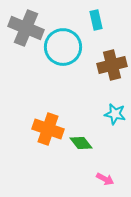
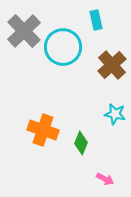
gray cross: moved 2 px left, 3 px down; rotated 24 degrees clockwise
brown cross: rotated 28 degrees counterclockwise
orange cross: moved 5 px left, 1 px down
green diamond: rotated 60 degrees clockwise
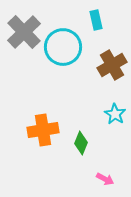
gray cross: moved 1 px down
brown cross: rotated 12 degrees clockwise
cyan star: rotated 20 degrees clockwise
orange cross: rotated 28 degrees counterclockwise
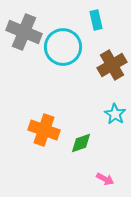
gray cross: rotated 24 degrees counterclockwise
orange cross: moved 1 px right; rotated 28 degrees clockwise
green diamond: rotated 50 degrees clockwise
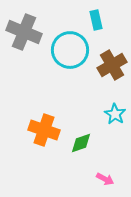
cyan circle: moved 7 px right, 3 px down
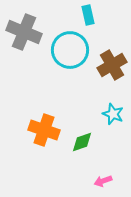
cyan rectangle: moved 8 px left, 5 px up
cyan star: moved 2 px left; rotated 10 degrees counterclockwise
green diamond: moved 1 px right, 1 px up
pink arrow: moved 2 px left, 2 px down; rotated 132 degrees clockwise
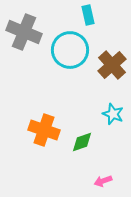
brown cross: rotated 12 degrees counterclockwise
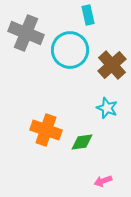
gray cross: moved 2 px right, 1 px down
cyan star: moved 6 px left, 6 px up
orange cross: moved 2 px right
green diamond: rotated 10 degrees clockwise
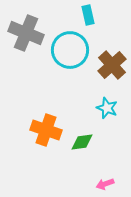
pink arrow: moved 2 px right, 3 px down
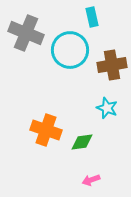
cyan rectangle: moved 4 px right, 2 px down
brown cross: rotated 32 degrees clockwise
pink arrow: moved 14 px left, 4 px up
